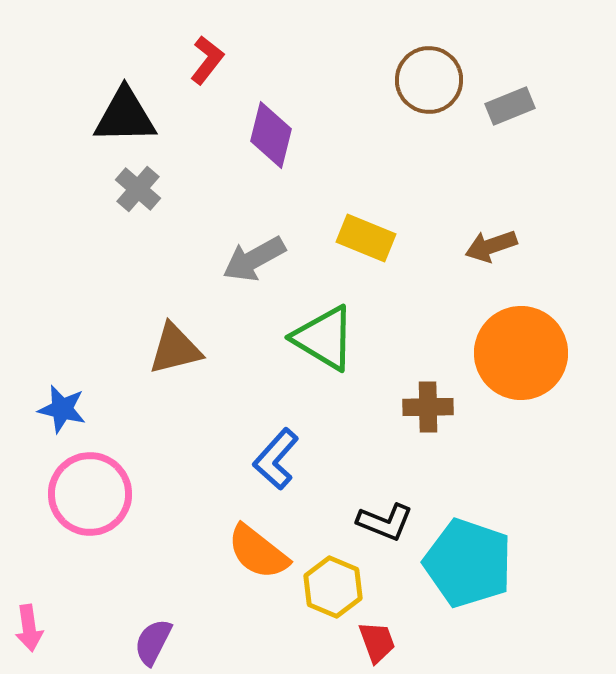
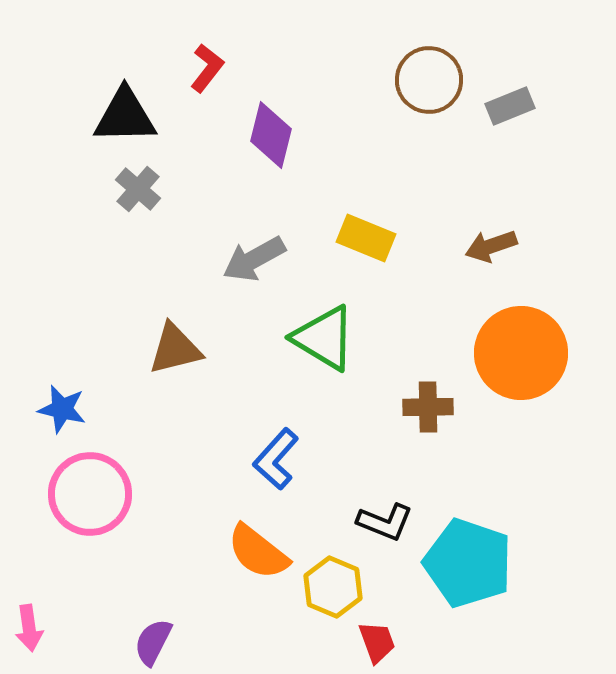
red L-shape: moved 8 px down
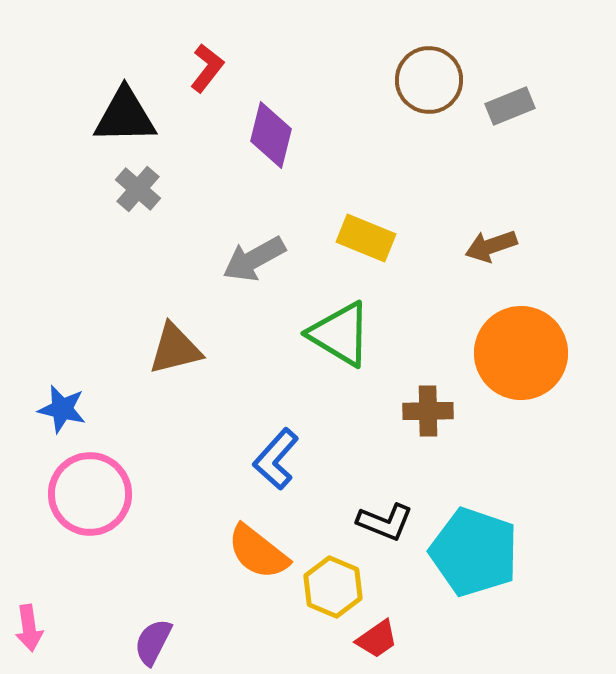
green triangle: moved 16 px right, 4 px up
brown cross: moved 4 px down
cyan pentagon: moved 6 px right, 11 px up
red trapezoid: moved 3 px up; rotated 75 degrees clockwise
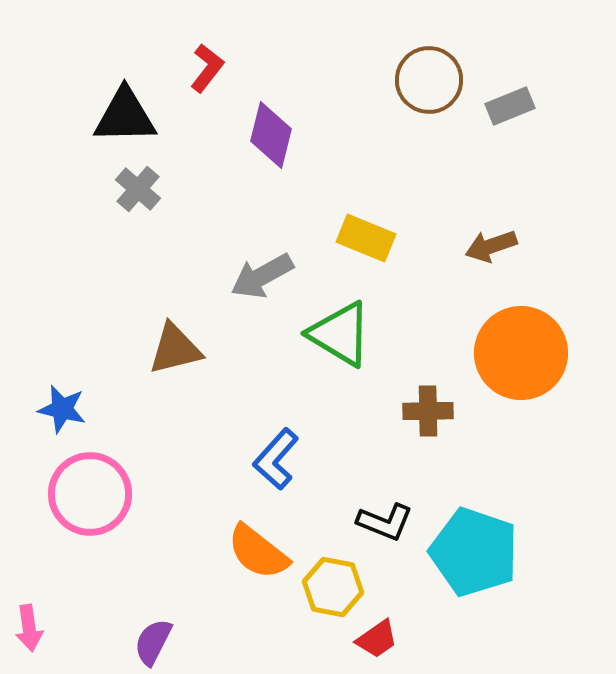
gray arrow: moved 8 px right, 17 px down
yellow hexagon: rotated 12 degrees counterclockwise
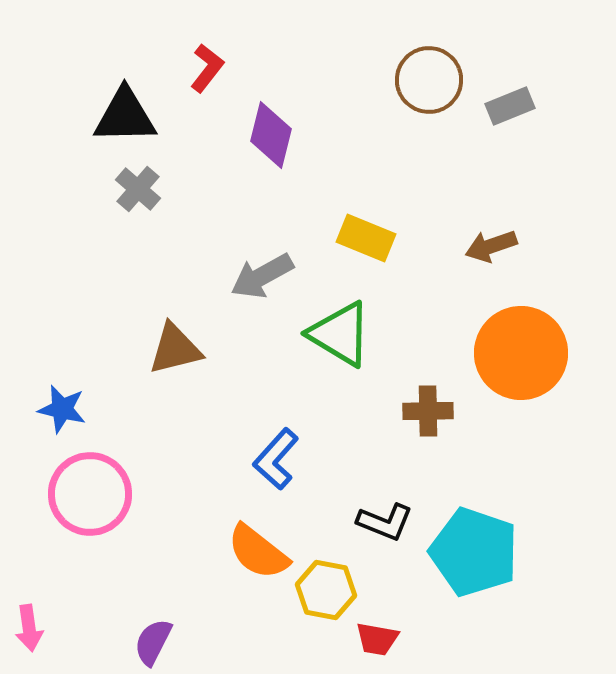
yellow hexagon: moved 7 px left, 3 px down
red trapezoid: rotated 45 degrees clockwise
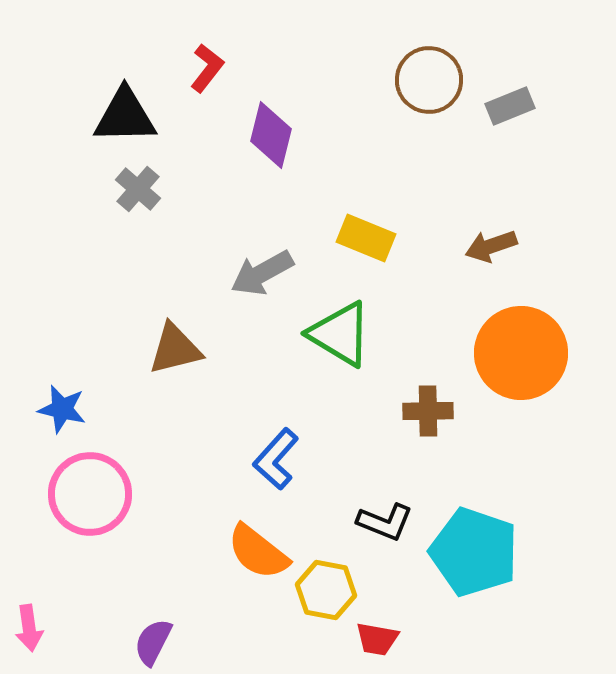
gray arrow: moved 3 px up
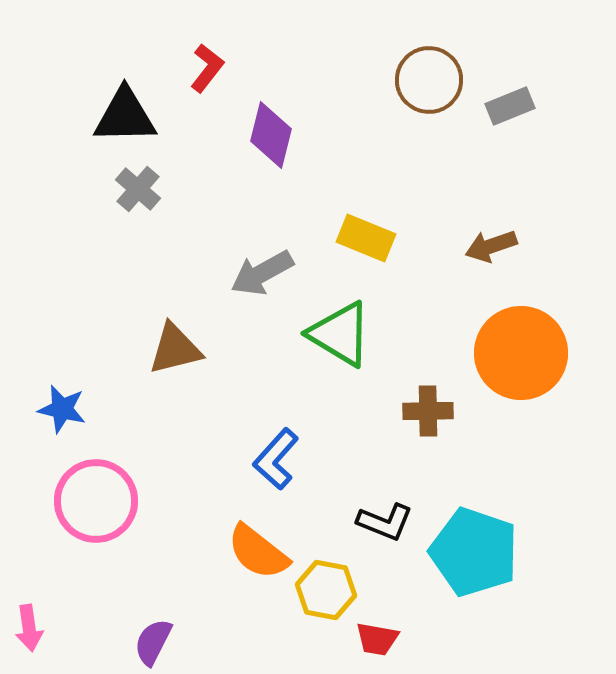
pink circle: moved 6 px right, 7 px down
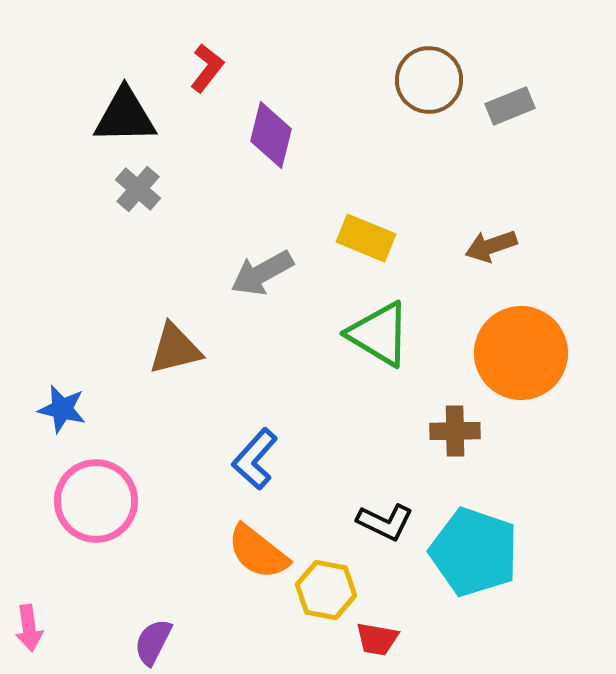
green triangle: moved 39 px right
brown cross: moved 27 px right, 20 px down
blue L-shape: moved 21 px left
black L-shape: rotated 4 degrees clockwise
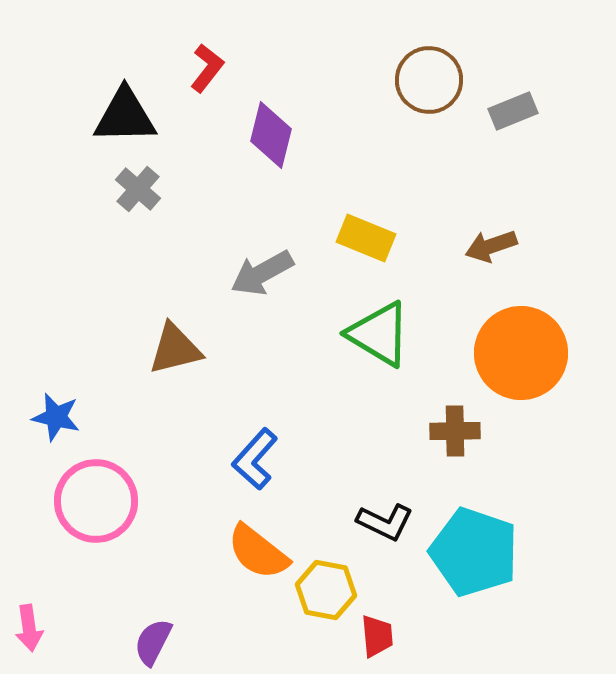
gray rectangle: moved 3 px right, 5 px down
blue star: moved 6 px left, 8 px down
red trapezoid: moved 3 px up; rotated 105 degrees counterclockwise
